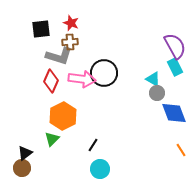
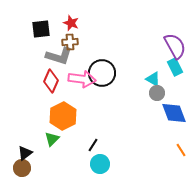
black circle: moved 2 px left
cyan circle: moved 5 px up
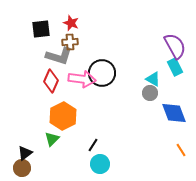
gray circle: moved 7 px left
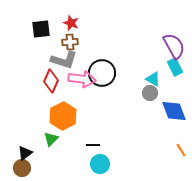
purple semicircle: moved 1 px left
gray L-shape: moved 5 px right, 4 px down
blue diamond: moved 2 px up
green triangle: moved 1 px left
black line: rotated 56 degrees clockwise
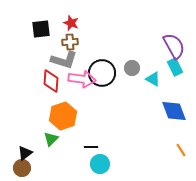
red diamond: rotated 20 degrees counterclockwise
gray circle: moved 18 px left, 25 px up
orange hexagon: rotated 8 degrees clockwise
black line: moved 2 px left, 2 px down
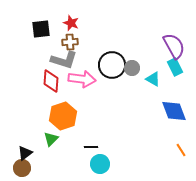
black circle: moved 10 px right, 8 px up
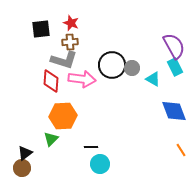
orange hexagon: rotated 16 degrees clockwise
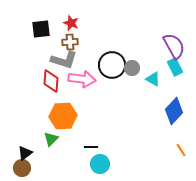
blue diamond: rotated 64 degrees clockwise
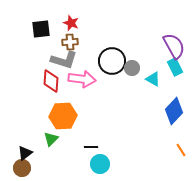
black circle: moved 4 px up
